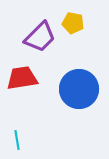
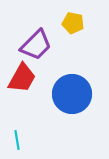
purple trapezoid: moved 4 px left, 8 px down
red trapezoid: rotated 128 degrees clockwise
blue circle: moved 7 px left, 5 px down
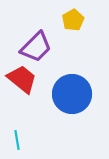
yellow pentagon: moved 3 px up; rotated 30 degrees clockwise
purple trapezoid: moved 2 px down
red trapezoid: moved 1 px down; rotated 80 degrees counterclockwise
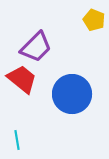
yellow pentagon: moved 21 px right; rotated 20 degrees counterclockwise
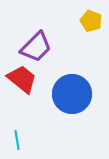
yellow pentagon: moved 3 px left, 1 px down
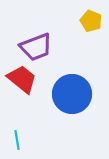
purple trapezoid: rotated 24 degrees clockwise
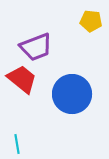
yellow pentagon: rotated 15 degrees counterclockwise
cyan line: moved 4 px down
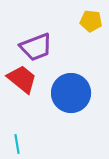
blue circle: moved 1 px left, 1 px up
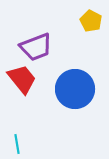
yellow pentagon: rotated 20 degrees clockwise
red trapezoid: rotated 12 degrees clockwise
blue circle: moved 4 px right, 4 px up
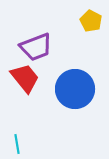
red trapezoid: moved 3 px right, 1 px up
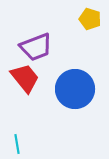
yellow pentagon: moved 1 px left, 2 px up; rotated 10 degrees counterclockwise
